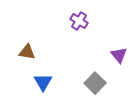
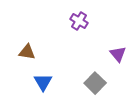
purple triangle: moved 1 px left, 1 px up
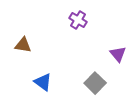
purple cross: moved 1 px left, 1 px up
brown triangle: moved 4 px left, 7 px up
blue triangle: rotated 24 degrees counterclockwise
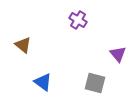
brown triangle: rotated 30 degrees clockwise
gray square: rotated 30 degrees counterclockwise
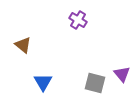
purple triangle: moved 4 px right, 20 px down
blue triangle: rotated 24 degrees clockwise
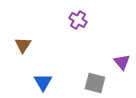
brown triangle: rotated 24 degrees clockwise
purple triangle: moved 12 px up
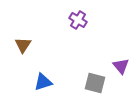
purple triangle: moved 1 px left, 4 px down
blue triangle: rotated 42 degrees clockwise
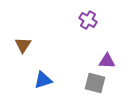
purple cross: moved 10 px right
purple triangle: moved 14 px left, 5 px up; rotated 48 degrees counterclockwise
blue triangle: moved 2 px up
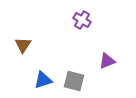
purple cross: moved 6 px left
purple triangle: rotated 24 degrees counterclockwise
gray square: moved 21 px left, 2 px up
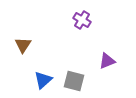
blue triangle: rotated 24 degrees counterclockwise
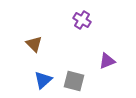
brown triangle: moved 11 px right, 1 px up; rotated 18 degrees counterclockwise
